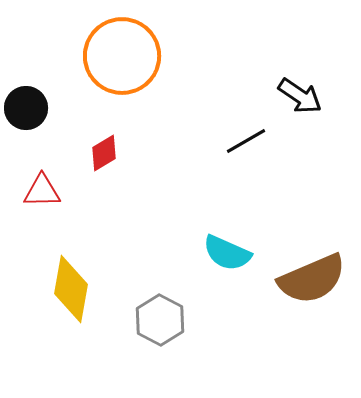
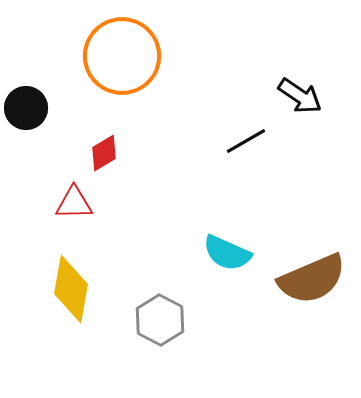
red triangle: moved 32 px right, 12 px down
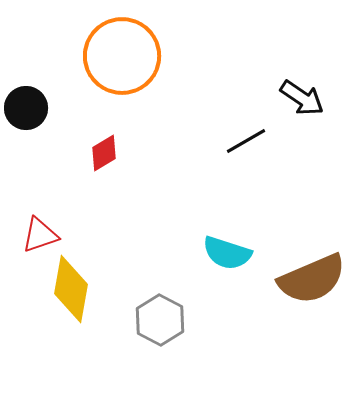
black arrow: moved 2 px right, 2 px down
red triangle: moved 34 px left, 32 px down; rotated 18 degrees counterclockwise
cyan semicircle: rotated 6 degrees counterclockwise
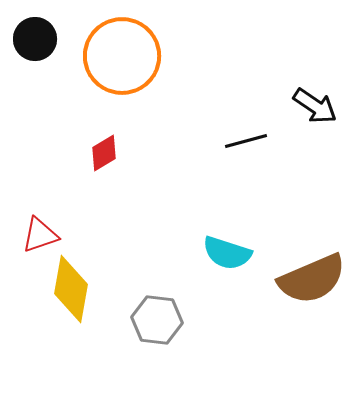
black arrow: moved 13 px right, 8 px down
black circle: moved 9 px right, 69 px up
black line: rotated 15 degrees clockwise
gray hexagon: moved 3 px left; rotated 21 degrees counterclockwise
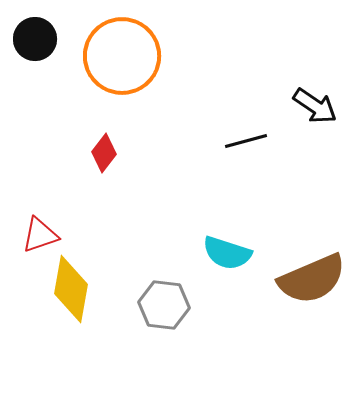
red diamond: rotated 21 degrees counterclockwise
gray hexagon: moved 7 px right, 15 px up
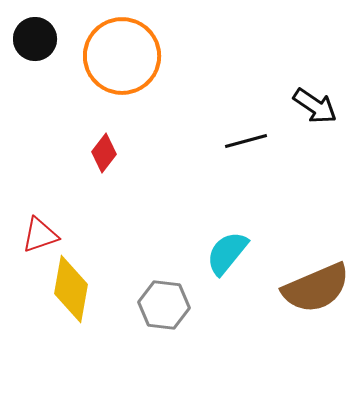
cyan semicircle: rotated 111 degrees clockwise
brown semicircle: moved 4 px right, 9 px down
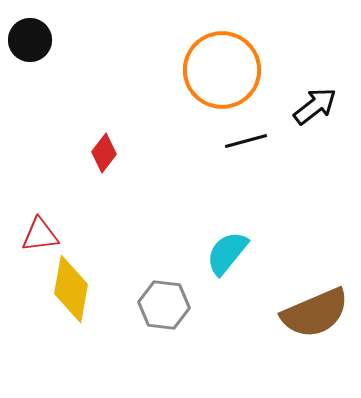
black circle: moved 5 px left, 1 px down
orange circle: moved 100 px right, 14 px down
black arrow: rotated 72 degrees counterclockwise
red triangle: rotated 12 degrees clockwise
brown semicircle: moved 1 px left, 25 px down
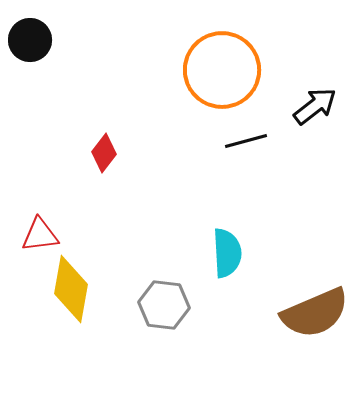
cyan semicircle: rotated 138 degrees clockwise
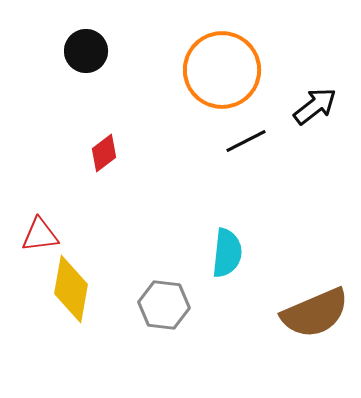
black circle: moved 56 px right, 11 px down
black line: rotated 12 degrees counterclockwise
red diamond: rotated 15 degrees clockwise
cyan semicircle: rotated 9 degrees clockwise
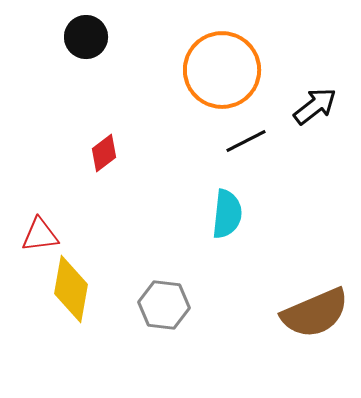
black circle: moved 14 px up
cyan semicircle: moved 39 px up
